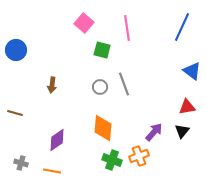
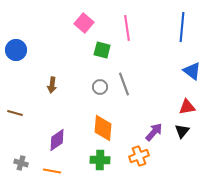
blue line: rotated 20 degrees counterclockwise
green cross: moved 12 px left; rotated 18 degrees counterclockwise
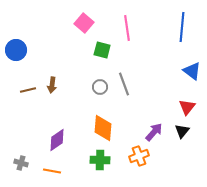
red triangle: rotated 42 degrees counterclockwise
brown line: moved 13 px right, 23 px up; rotated 28 degrees counterclockwise
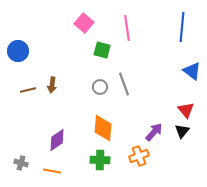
blue circle: moved 2 px right, 1 px down
red triangle: moved 1 px left, 3 px down; rotated 18 degrees counterclockwise
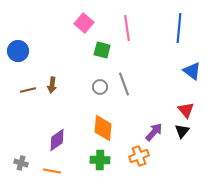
blue line: moved 3 px left, 1 px down
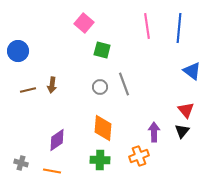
pink line: moved 20 px right, 2 px up
purple arrow: rotated 42 degrees counterclockwise
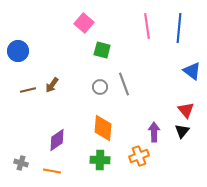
brown arrow: rotated 28 degrees clockwise
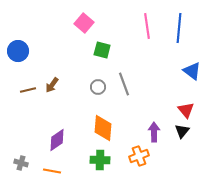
gray circle: moved 2 px left
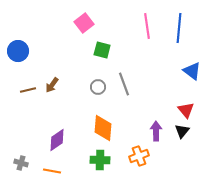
pink square: rotated 12 degrees clockwise
purple arrow: moved 2 px right, 1 px up
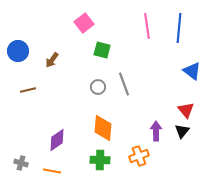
brown arrow: moved 25 px up
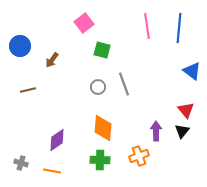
blue circle: moved 2 px right, 5 px up
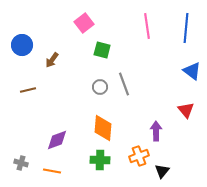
blue line: moved 7 px right
blue circle: moved 2 px right, 1 px up
gray circle: moved 2 px right
black triangle: moved 20 px left, 40 px down
purple diamond: rotated 15 degrees clockwise
